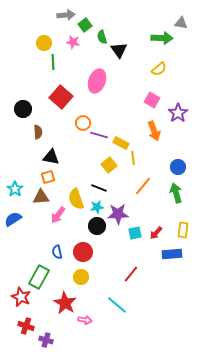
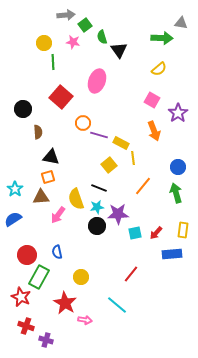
red circle at (83, 252): moved 56 px left, 3 px down
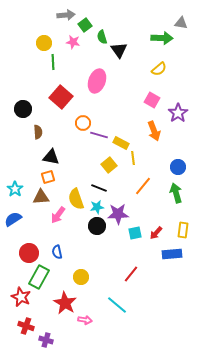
red circle at (27, 255): moved 2 px right, 2 px up
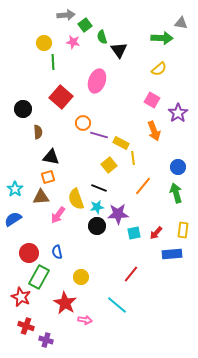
cyan square at (135, 233): moved 1 px left
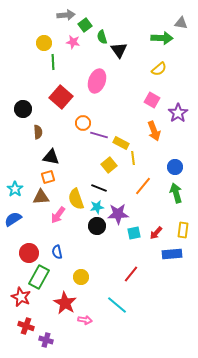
blue circle at (178, 167): moved 3 px left
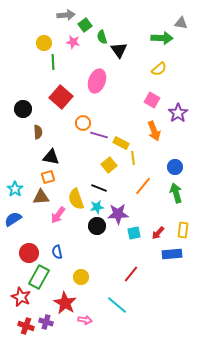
red arrow at (156, 233): moved 2 px right
purple cross at (46, 340): moved 18 px up
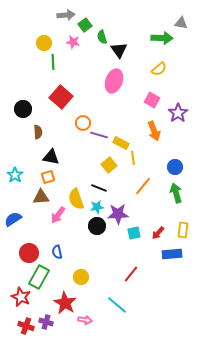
pink ellipse at (97, 81): moved 17 px right
cyan star at (15, 189): moved 14 px up
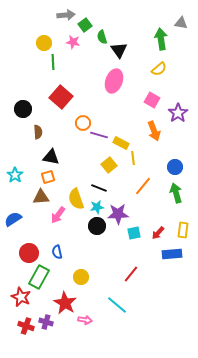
green arrow at (162, 38): moved 1 px left, 1 px down; rotated 100 degrees counterclockwise
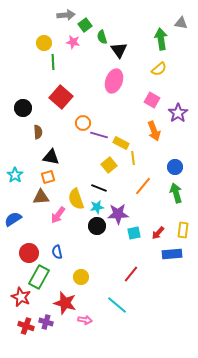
black circle at (23, 109): moved 1 px up
red star at (65, 303): rotated 15 degrees counterclockwise
